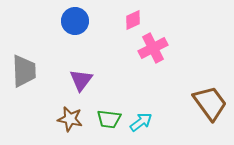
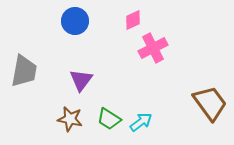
gray trapezoid: rotated 12 degrees clockwise
green trapezoid: rotated 25 degrees clockwise
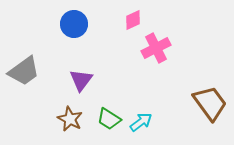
blue circle: moved 1 px left, 3 px down
pink cross: moved 3 px right
gray trapezoid: rotated 44 degrees clockwise
brown star: rotated 15 degrees clockwise
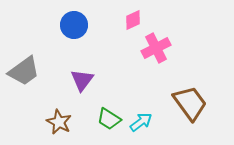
blue circle: moved 1 px down
purple triangle: moved 1 px right
brown trapezoid: moved 20 px left
brown star: moved 11 px left, 3 px down
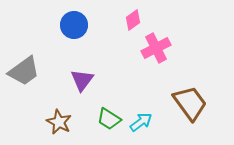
pink diamond: rotated 10 degrees counterclockwise
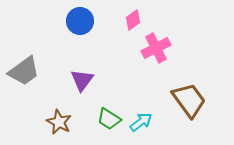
blue circle: moved 6 px right, 4 px up
brown trapezoid: moved 1 px left, 3 px up
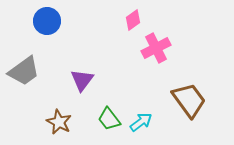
blue circle: moved 33 px left
green trapezoid: rotated 20 degrees clockwise
